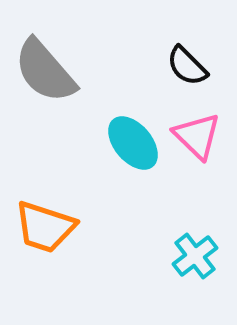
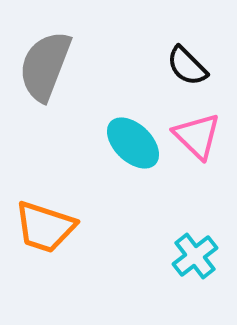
gray semicircle: moved 5 px up; rotated 62 degrees clockwise
cyan ellipse: rotated 6 degrees counterclockwise
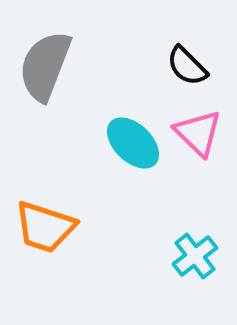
pink triangle: moved 1 px right, 3 px up
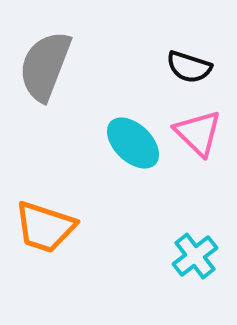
black semicircle: moved 2 px right, 1 px down; rotated 27 degrees counterclockwise
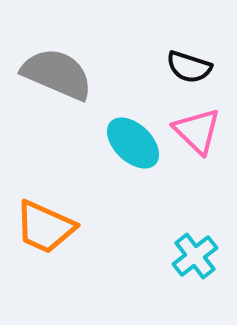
gray semicircle: moved 12 px right, 8 px down; rotated 92 degrees clockwise
pink triangle: moved 1 px left, 2 px up
orange trapezoid: rotated 6 degrees clockwise
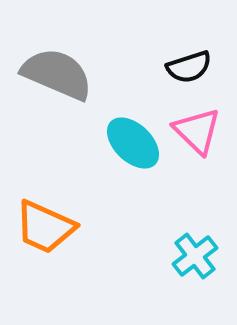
black semicircle: rotated 36 degrees counterclockwise
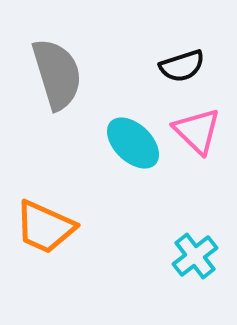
black semicircle: moved 7 px left, 1 px up
gray semicircle: rotated 50 degrees clockwise
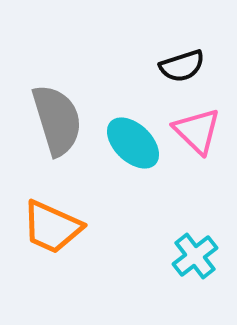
gray semicircle: moved 46 px down
orange trapezoid: moved 7 px right
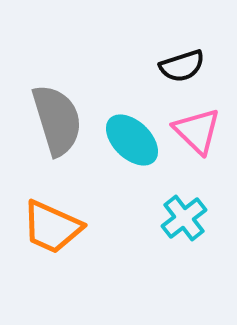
cyan ellipse: moved 1 px left, 3 px up
cyan cross: moved 11 px left, 38 px up
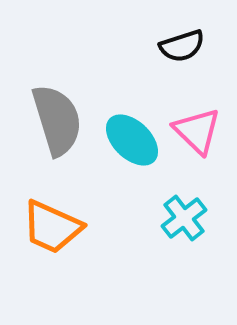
black semicircle: moved 20 px up
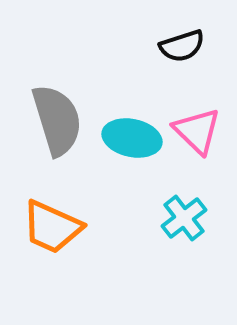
cyan ellipse: moved 2 px up; rotated 32 degrees counterclockwise
